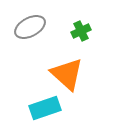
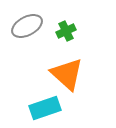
gray ellipse: moved 3 px left, 1 px up
green cross: moved 15 px left
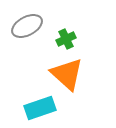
green cross: moved 8 px down
cyan rectangle: moved 5 px left
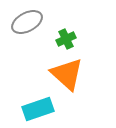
gray ellipse: moved 4 px up
cyan rectangle: moved 2 px left, 1 px down
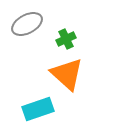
gray ellipse: moved 2 px down
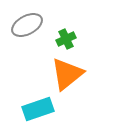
gray ellipse: moved 1 px down
orange triangle: rotated 39 degrees clockwise
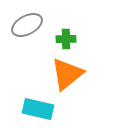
green cross: rotated 24 degrees clockwise
cyan rectangle: rotated 32 degrees clockwise
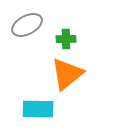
cyan rectangle: rotated 12 degrees counterclockwise
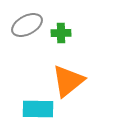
green cross: moved 5 px left, 6 px up
orange triangle: moved 1 px right, 7 px down
